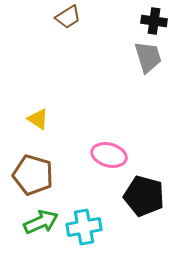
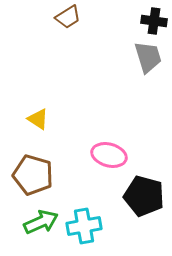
cyan cross: moved 1 px up
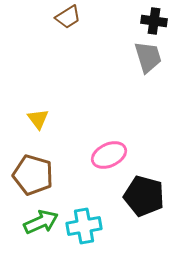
yellow triangle: rotated 20 degrees clockwise
pink ellipse: rotated 40 degrees counterclockwise
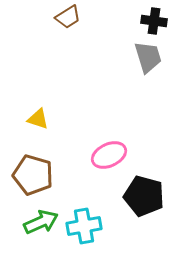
yellow triangle: rotated 35 degrees counterclockwise
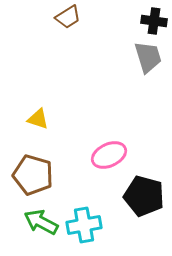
green arrow: rotated 128 degrees counterclockwise
cyan cross: moved 1 px up
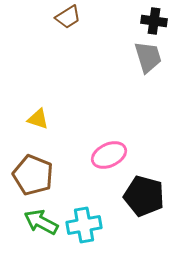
brown pentagon: rotated 6 degrees clockwise
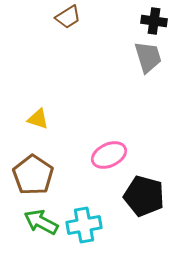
brown pentagon: rotated 12 degrees clockwise
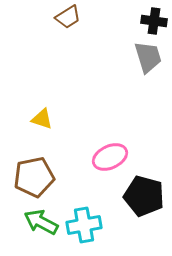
yellow triangle: moved 4 px right
pink ellipse: moved 1 px right, 2 px down
brown pentagon: moved 1 px right, 2 px down; rotated 27 degrees clockwise
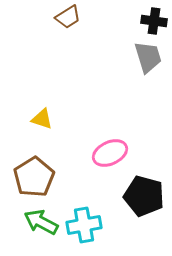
pink ellipse: moved 4 px up
brown pentagon: rotated 21 degrees counterclockwise
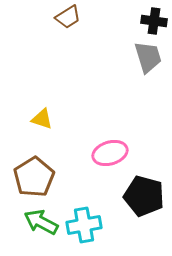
pink ellipse: rotated 8 degrees clockwise
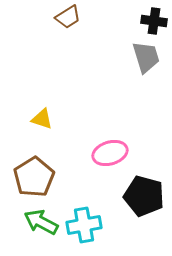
gray trapezoid: moved 2 px left
